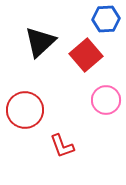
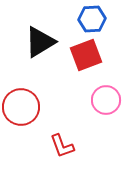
blue hexagon: moved 14 px left
black triangle: rotated 12 degrees clockwise
red square: rotated 20 degrees clockwise
red circle: moved 4 px left, 3 px up
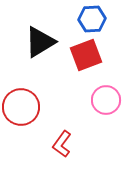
red L-shape: moved 2 px up; rotated 56 degrees clockwise
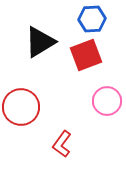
pink circle: moved 1 px right, 1 px down
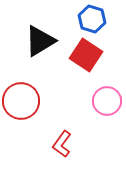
blue hexagon: rotated 20 degrees clockwise
black triangle: moved 1 px up
red square: rotated 36 degrees counterclockwise
red circle: moved 6 px up
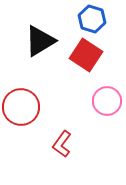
red circle: moved 6 px down
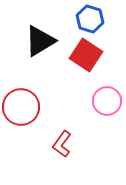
blue hexagon: moved 2 px left
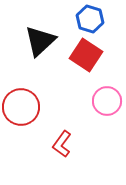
black triangle: rotated 12 degrees counterclockwise
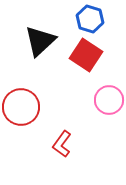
pink circle: moved 2 px right, 1 px up
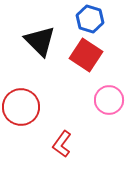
black triangle: rotated 32 degrees counterclockwise
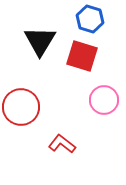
black triangle: rotated 16 degrees clockwise
red square: moved 4 px left, 1 px down; rotated 16 degrees counterclockwise
pink circle: moved 5 px left
red L-shape: rotated 92 degrees clockwise
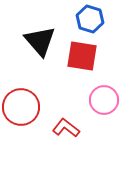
black triangle: rotated 12 degrees counterclockwise
red square: rotated 8 degrees counterclockwise
red L-shape: moved 4 px right, 16 px up
